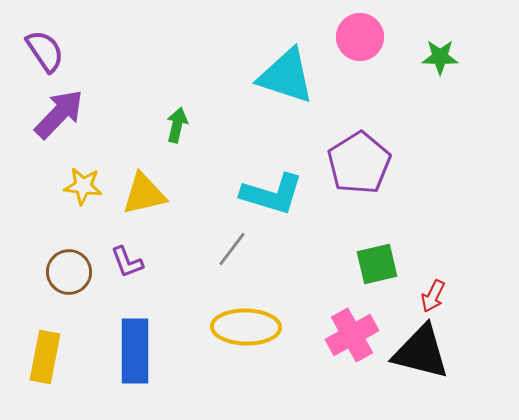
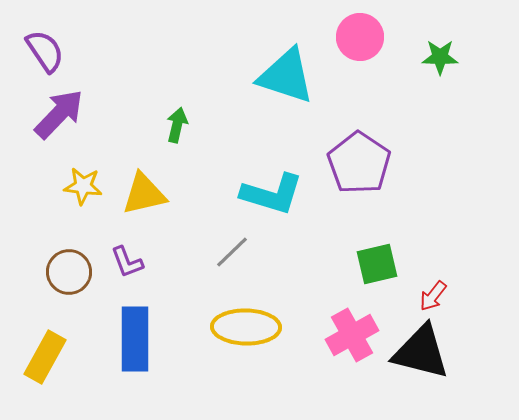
purple pentagon: rotated 6 degrees counterclockwise
gray line: moved 3 px down; rotated 9 degrees clockwise
red arrow: rotated 12 degrees clockwise
blue rectangle: moved 12 px up
yellow rectangle: rotated 18 degrees clockwise
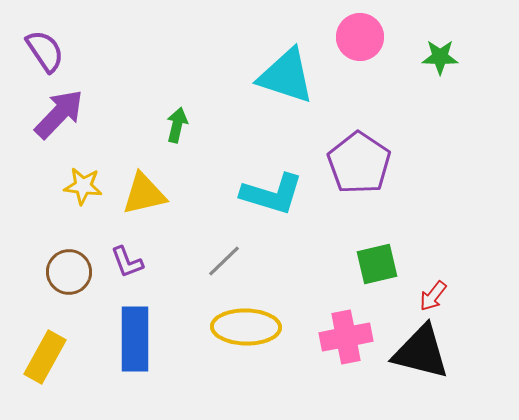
gray line: moved 8 px left, 9 px down
pink cross: moved 6 px left, 2 px down; rotated 18 degrees clockwise
